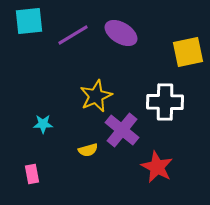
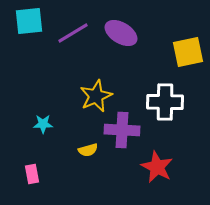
purple line: moved 2 px up
purple cross: rotated 36 degrees counterclockwise
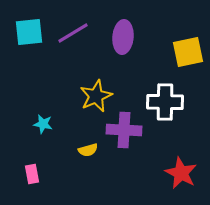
cyan square: moved 11 px down
purple ellipse: moved 2 px right, 4 px down; rotated 64 degrees clockwise
cyan star: rotated 12 degrees clockwise
purple cross: moved 2 px right
red star: moved 24 px right, 6 px down
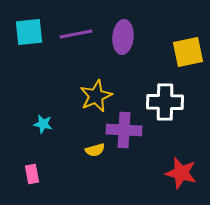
purple line: moved 3 px right, 1 px down; rotated 20 degrees clockwise
yellow semicircle: moved 7 px right
red star: rotated 12 degrees counterclockwise
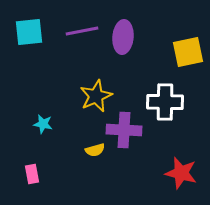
purple line: moved 6 px right, 3 px up
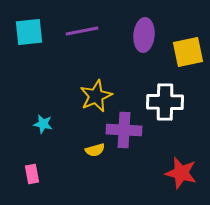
purple ellipse: moved 21 px right, 2 px up
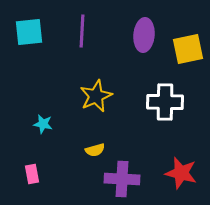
purple line: rotated 76 degrees counterclockwise
yellow square: moved 3 px up
purple cross: moved 2 px left, 49 px down
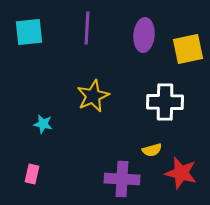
purple line: moved 5 px right, 3 px up
yellow star: moved 3 px left
yellow semicircle: moved 57 px right
pink rectangle: rotated 24 degrees clockwise
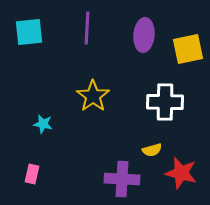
yellow star: rotated 12 degrees counterclockwise
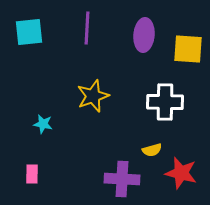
yellow square: rotated 16 degrees clockwise
yellow star: rotated 16 degrees clockwise
pink rectangle: rotated 12 degrees counterclockwise
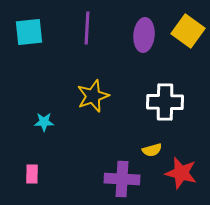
yellow square: moved 18 px up; rotated 32 degrees clockwise
cyan star: moved 1 px right, 2 px up; rotated 12 degrees counterclockwise
